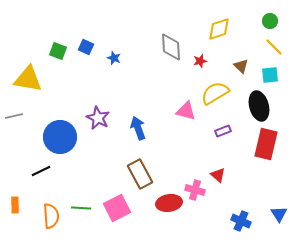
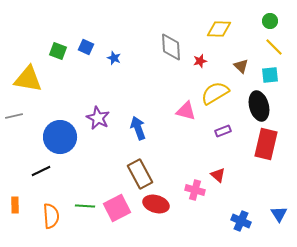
yellow diamond: rotated 20 degrees clockwise
red ellipse: moved 13 px left, 1 px down; rotated 25 degrees clockwise
green line: moved 4 px right, 2 px up
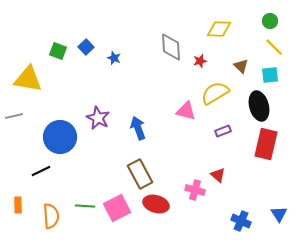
blue square: rotated 21 degrees clockwise
orange rectangle: moved 3 px right
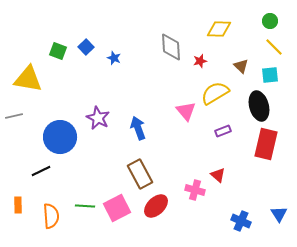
pink triangle: rotated 35 degrees clockwise
red ellipse: moved 2 px down; rotated 60 degrees counterclockwise
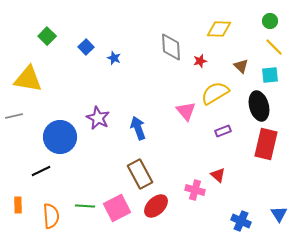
green square: moved 11 px left, 15 px up; rotated 24 degrees clockwise
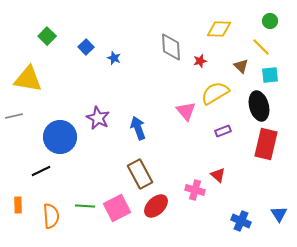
yellow line: moved 13 px left
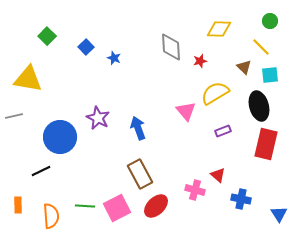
brown triangle: moved 3 px right, 1 px down
blue cross: moved 22 px up; rotated 12 degrees counterclockwise
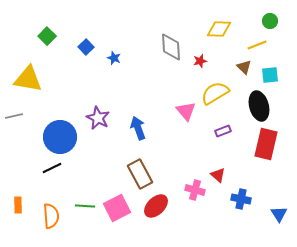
yellow line: moved 4 px left, 2 px up; rotated 66 degrees counterclockwise
black line: moved 11 px right, 3 px up
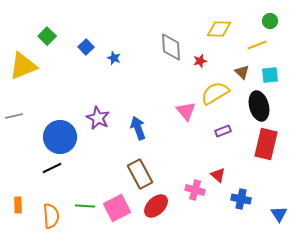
brown triangle: moved 2 px left, 5 px down
yellow triangle: moved 5 px left, 13 px up; rotated 32 degrees counterclockwise
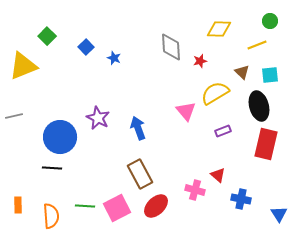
black line: rotated 30 degrees clockwise
